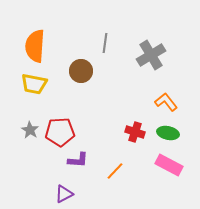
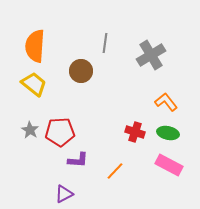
yellow trapezoid: rotated 152 degrees counterclockwise
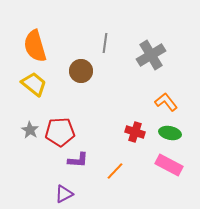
orange semicircle: rotated 20 degrees counterclockwise
green ellipse: moved 2 px right
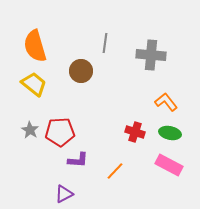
gray cross: rotated 36 degrees clockwise
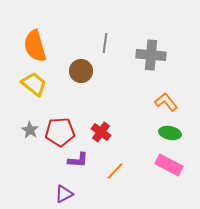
red cross: moved 34 px left; rotated 18 degrees clockwise
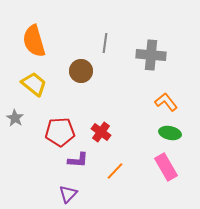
orange semicircle: moved 1 px left, 5 px up
gray star: moved 15 px left, 12 px up
pink rectangle: moved 3 px left, 2 px down; rotated 32 degrees clockwise
purple triangle: moved 4 px right; rotated 18 degrees counterclockwise
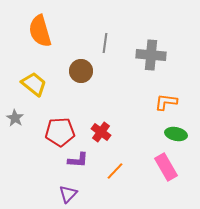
orange semicircle: moved 6 px right, 10 px up
orange L-shape: rotated 45 degrees counterclockwise
green ellipse: moved 6 px right, 1 px down
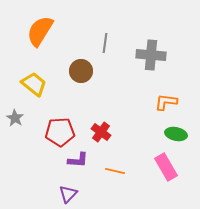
orange semicircle: rotated 48 degrees clockwise
orange line: rotated 60 degrees clockwise
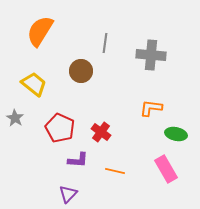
orange L-shape: moved 15 px left, 6 px down
red pentagon: moved 4 px up; rotated 28 degrees clockwise
pink rectangle: moved 2 px down
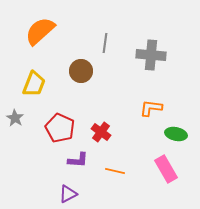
orange semicircle: rotated 16 degrees clockwise
yellow trapezoid: rotated 72 degrees clockwise
purple triangle: rotated 18 degrees clockwise
